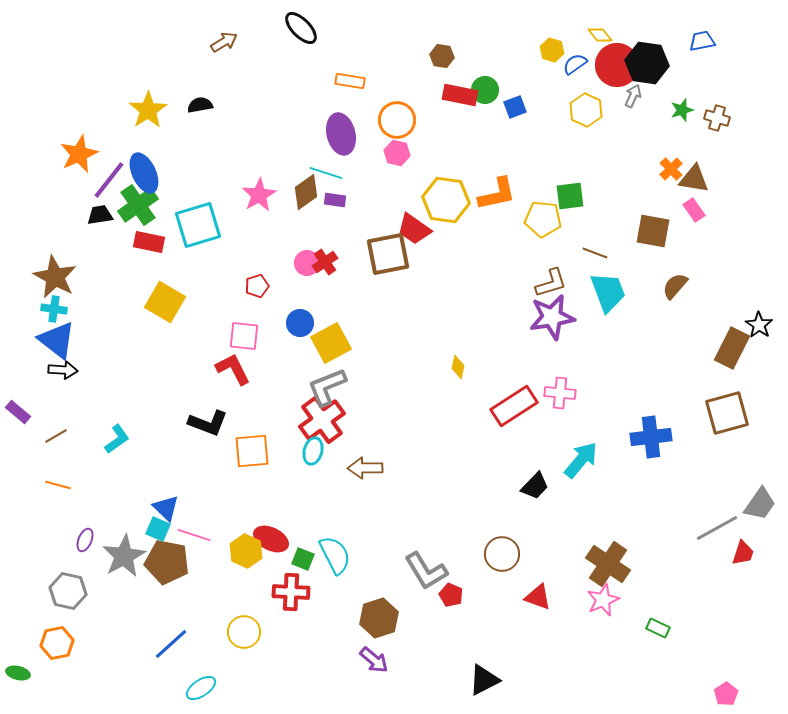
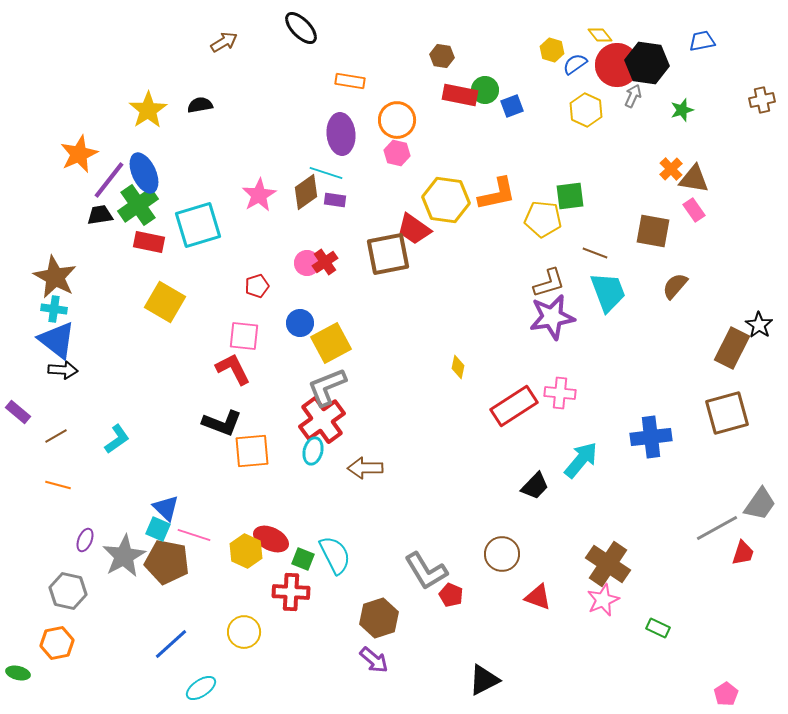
blue square at (515, 107): moved 3 px left, 1 px up
brown cross at (717, 118): moved 45 px right, 18 px up; rotated 30 degrees counterclockwise
purple ellipse at (341, 134): rotated 9 degrees clockwise
brown L-shape at (551, 283): moved 2 px left
black L-shape at (208, 423): moved 14 px right
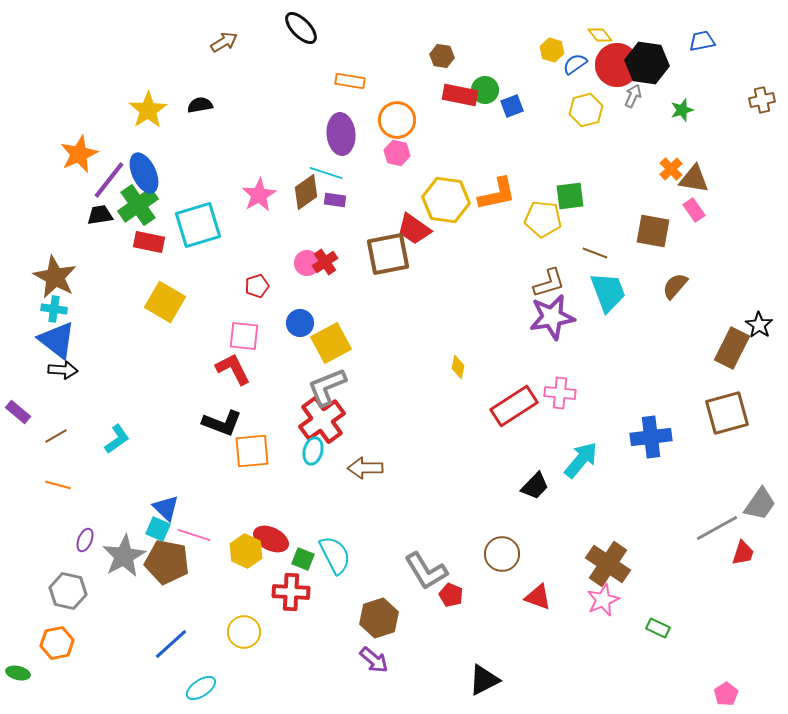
yellow hexagon at (586, 110): rotated 20 degrees clockwise
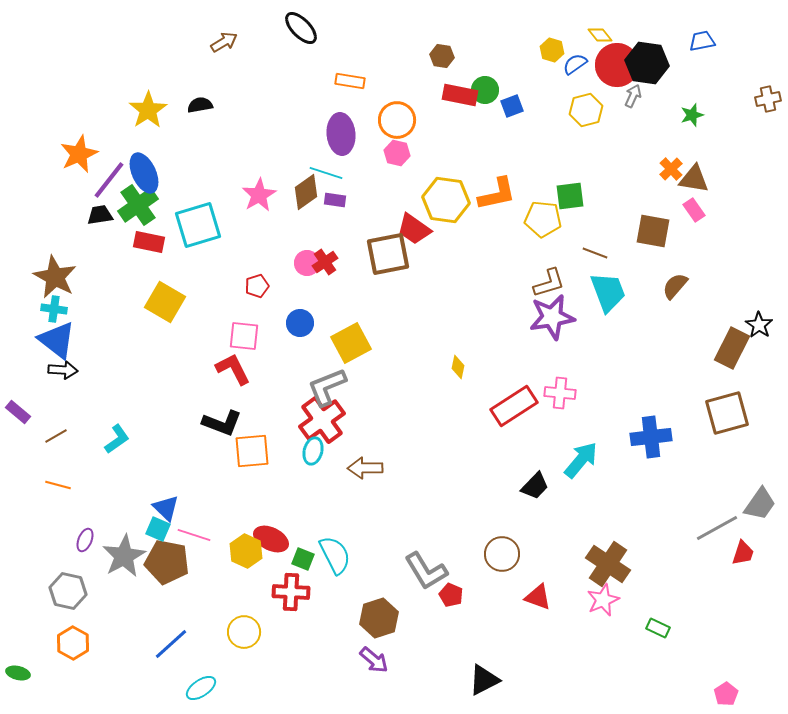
brown cross at (762, 100): moved 6 px right, 1 px up
green star at (682, 110): moved 10 px right, 5 px down
yellow square at (331, 343): moved 20 px right
orange hexagon at (57, 643): moved 16 px right; rotated 20 degrees counterclockwise
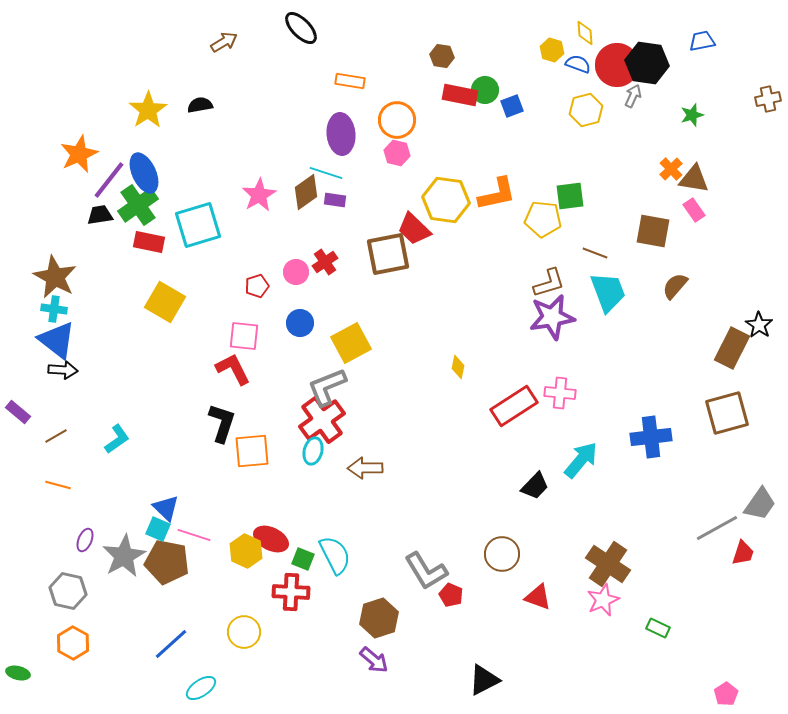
yellow diamond at (600, 35): moved 15 px left, 2 px up; rotated 35 degrees clockwise
blue semicircle at (575, 64): moved 3 px right; rotated 55 degrees clockwise
red trapezoid at (414, 229): rotated 9 degrees clockwise
pink circle at (307, 263): moved 11 px left, 9 px down
black L-shape at (222, 423): rotated 93 degrees counterclockwise
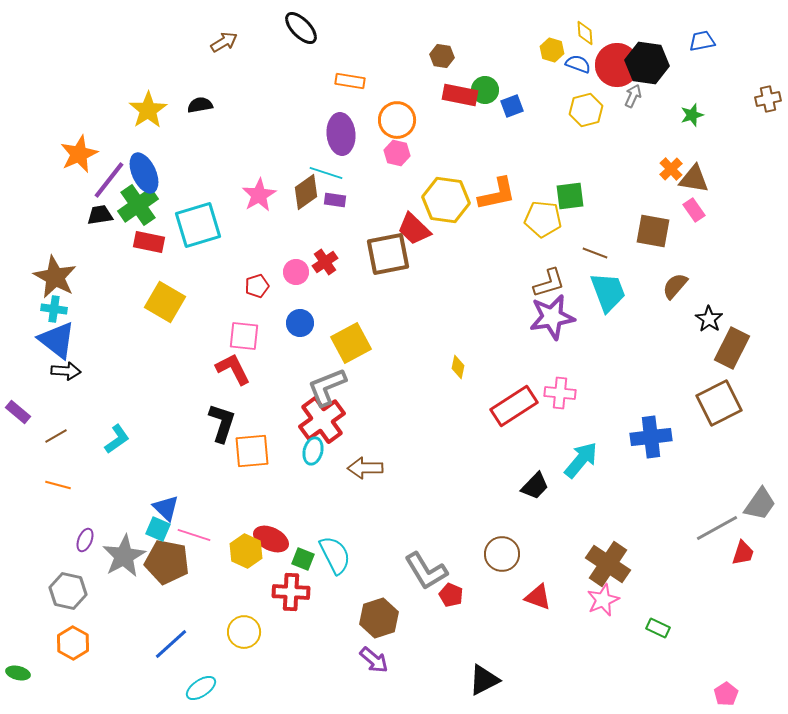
black star at (759, 325): moved 50 px left, 6 px up
black arrow at (63, 370): moved 3 px right, 1 px down
brown square at (727, 413): moved 8 px left, 10 px up; rotated 12 degrees counterclockwise
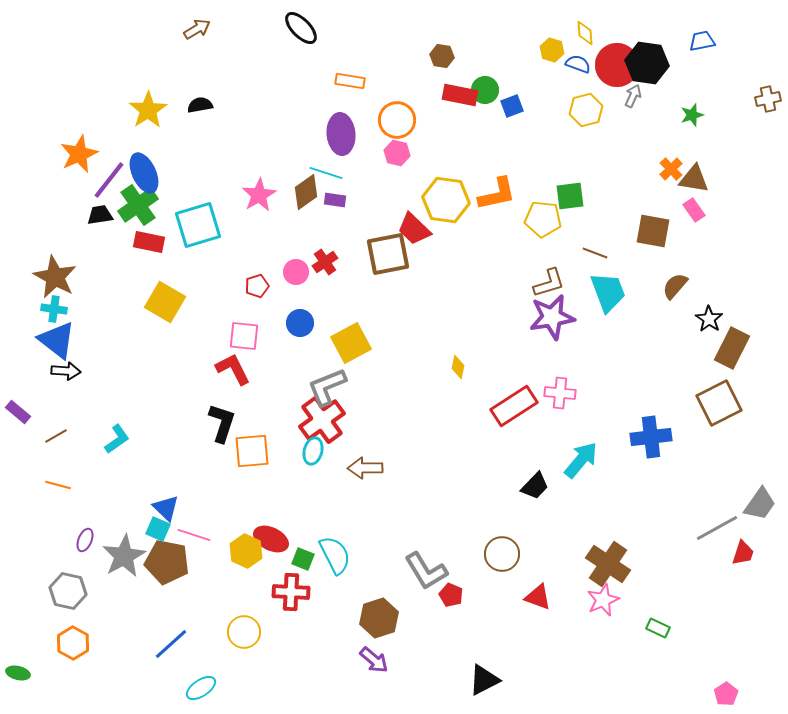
brown arrow at (224, 42): moved 27 px left, 13 px up
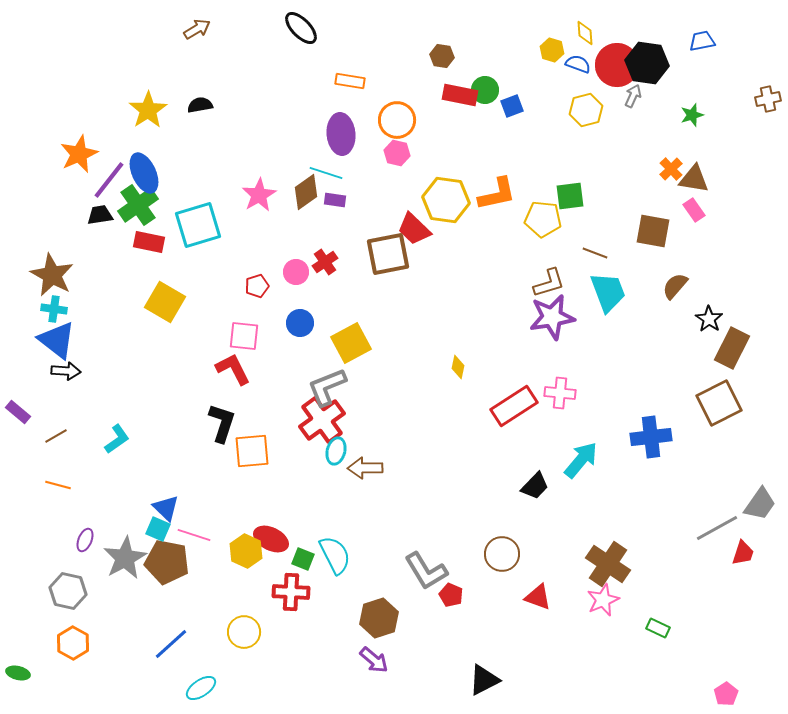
brown star at (55, 277): moved 3 px left, 2 px up
cyan ellipse at (313, 451): moved 23 px right
gray star at (124, 556): moved 1 px right, 2 px down
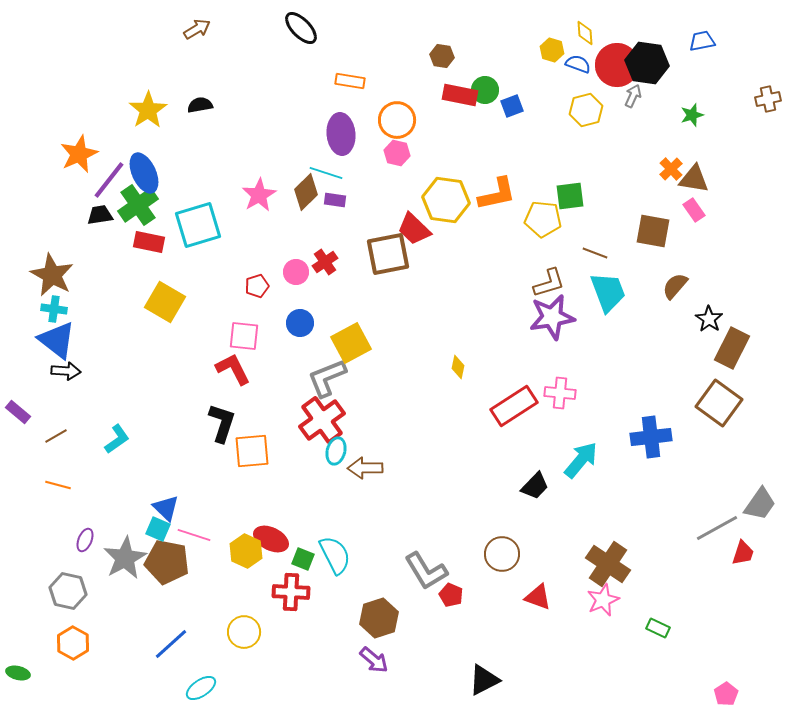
brown diamond at (306, 192): rotated 9 degrees counterclockwise
gray L-shape at (327, 387): moved 9 px up
brown square at (719, 403): rotated 27 degrees counterclockwise
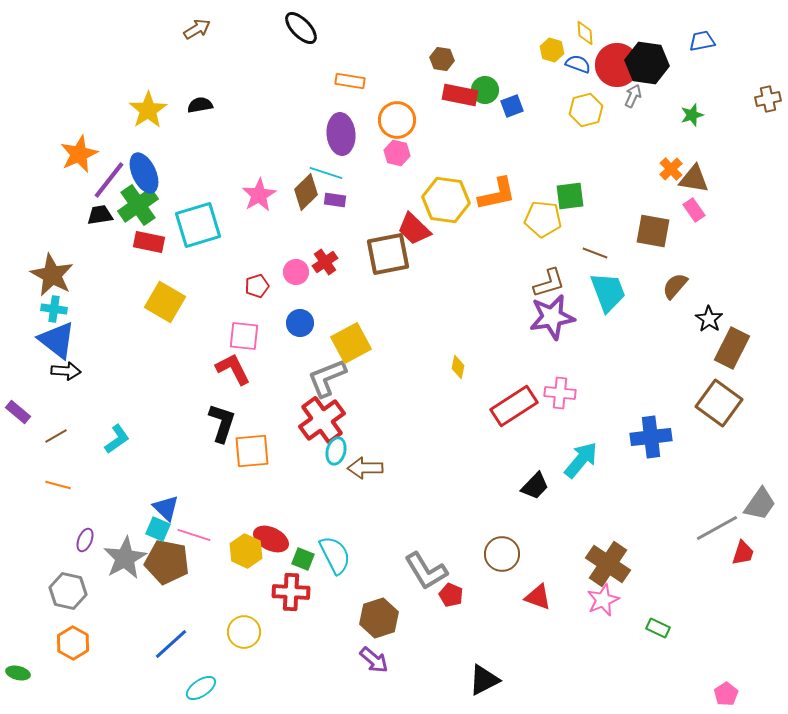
brown hexagon at (442, 56): moved 3 px down
